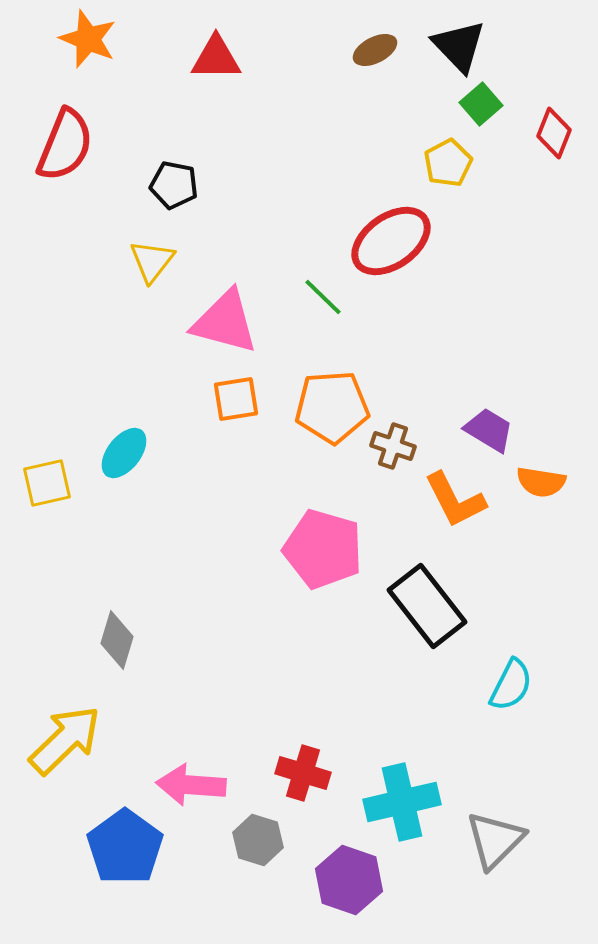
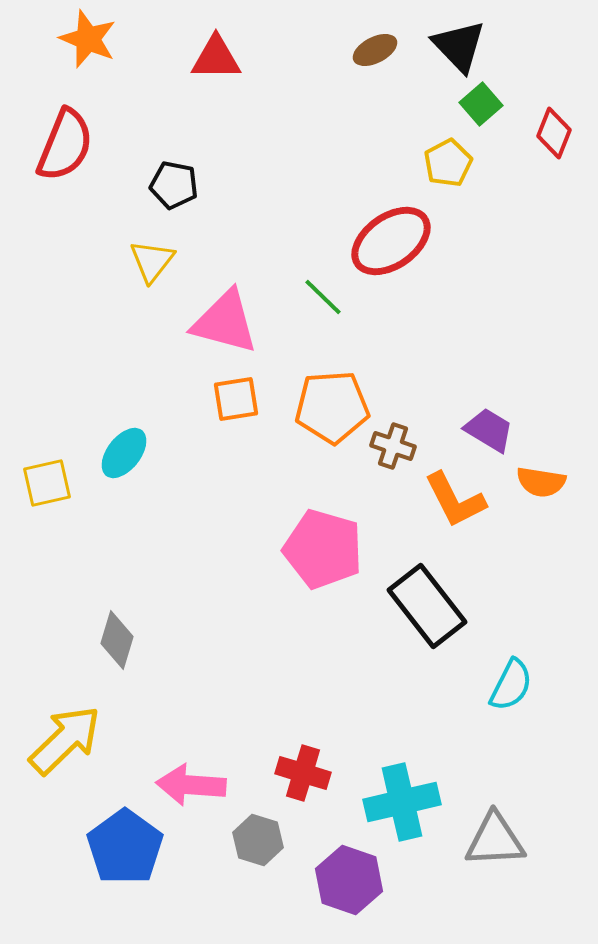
gray triangle: rotated 42 degrees clockwise
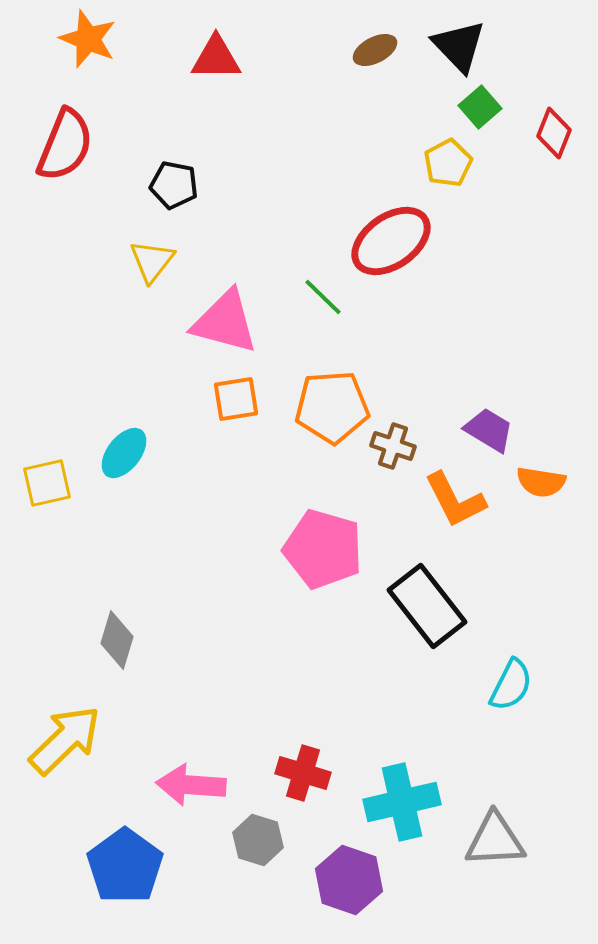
green square: moved 1 px left, 3 px down
blue pentagon: moved 19 px down
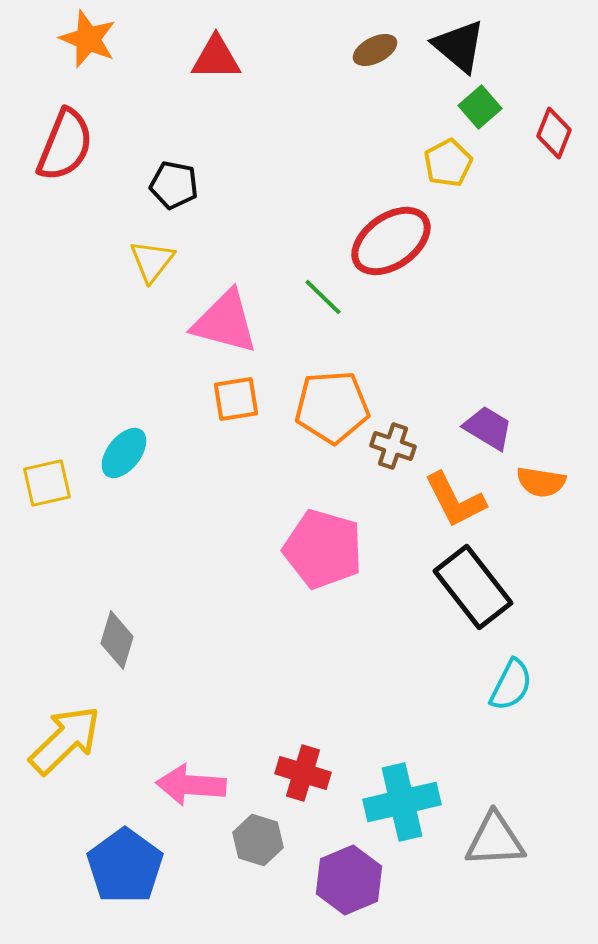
black triangle: rotated 6 degrees counterclockwise
purple trapezoid: moved 1 px left, 2 px up
black rectangle: moved 46 px right, 19 px up
purple hexagon: rotated 18 degrees clockwise
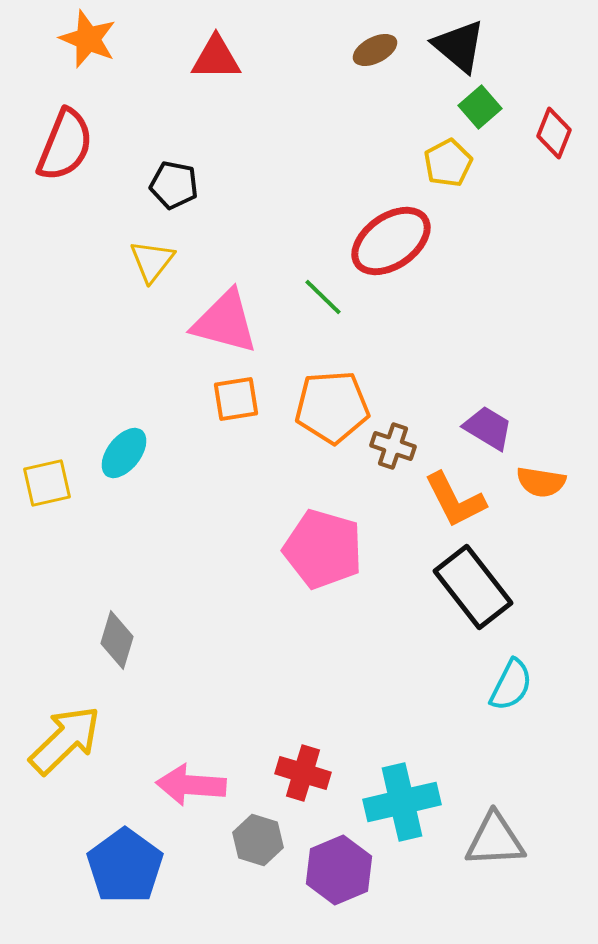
purple hexagon: moved 10 px left, 10 px up
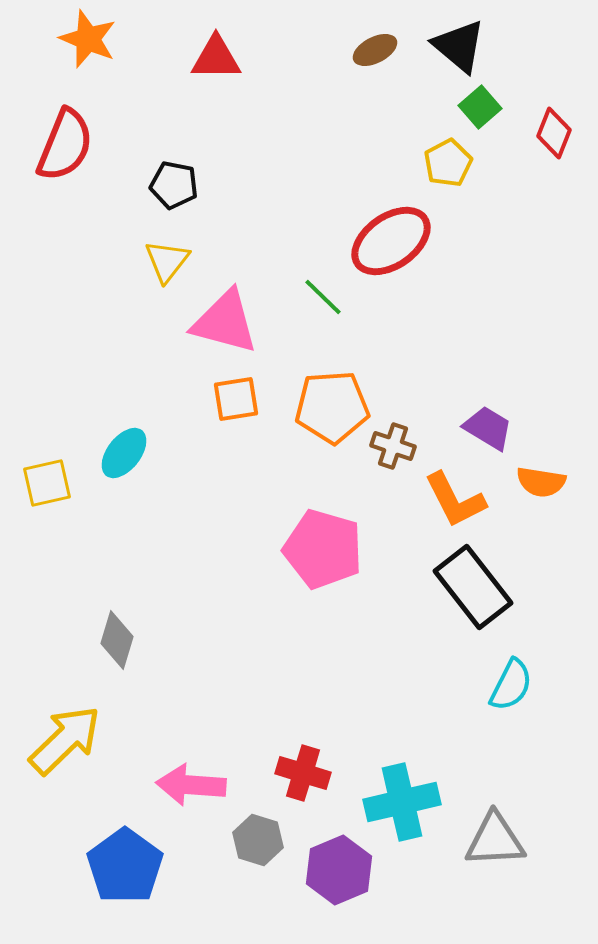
yellow triangle: moved 15 px right
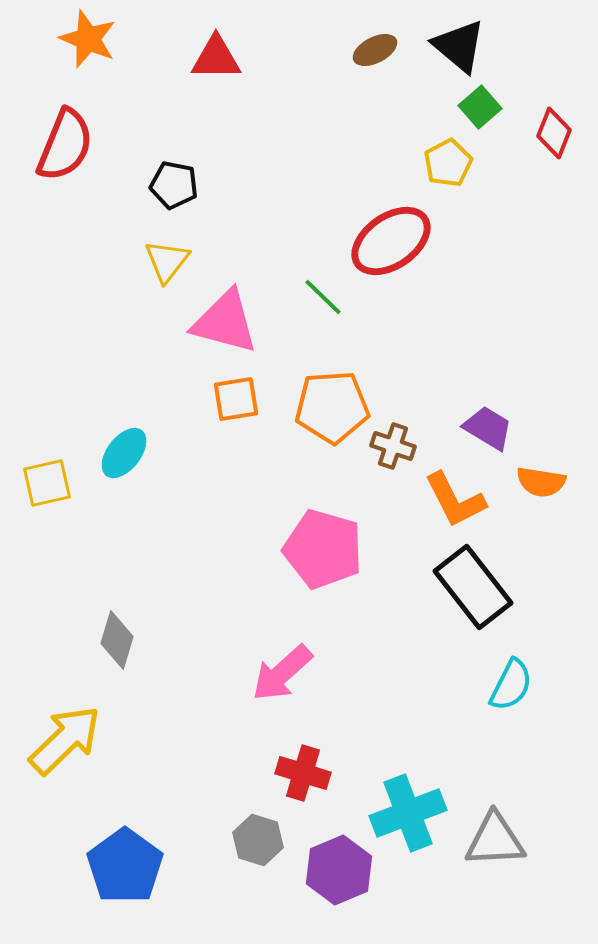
pink arrow: moved 91 px right, 112 px up; rotated 46 degrees counterclockwise
cyan cross: moved 6 px right, 11 px down; rotated 8 degrees counterclockwise
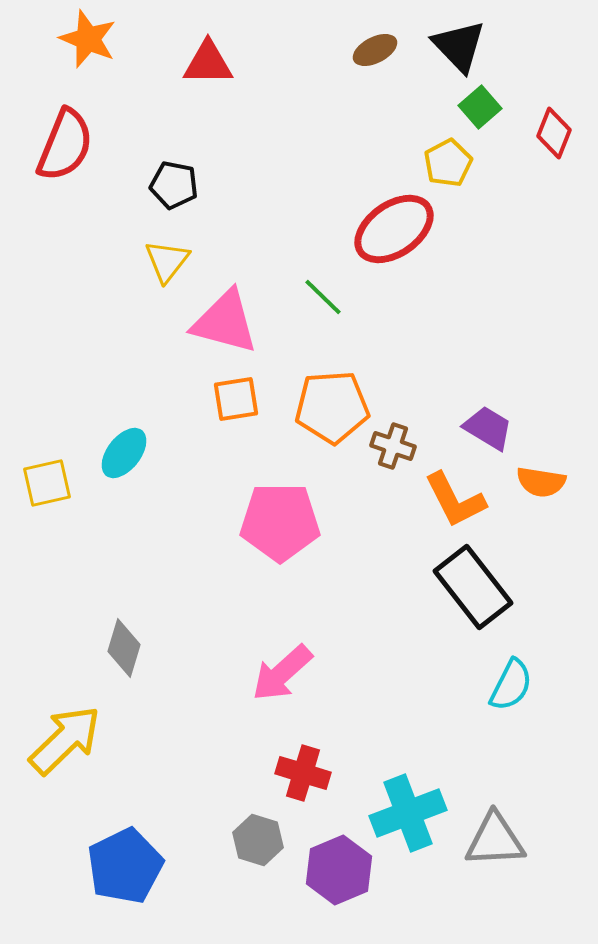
black triangle: rotated 6 degrees clockwise
red triangle: moved 8 px left, 5 px down
red ellipse: moved 3 px right, 12 px up
pink pentagon: moved 43 px left, 27 px up; rotated 16 degrees counterclockwise
gray diamond: moved 7 px right, 8 px down
blue pentagon: rotated 10 degrees clockwise
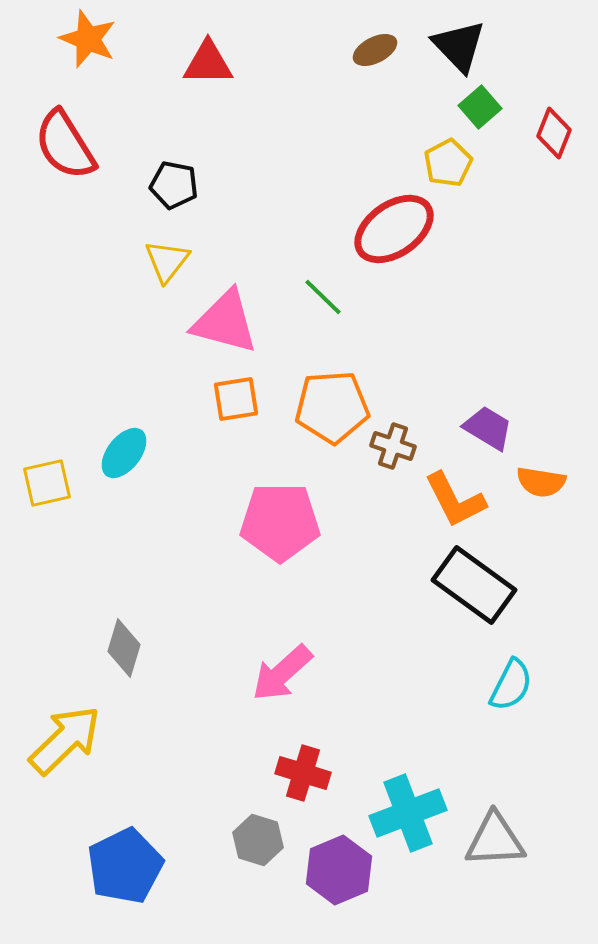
red semicircle: rotated 126 degrees clockwise
black rectangle: moved 1 px right, 2 px up; rotated 16 degrees counterclockwise
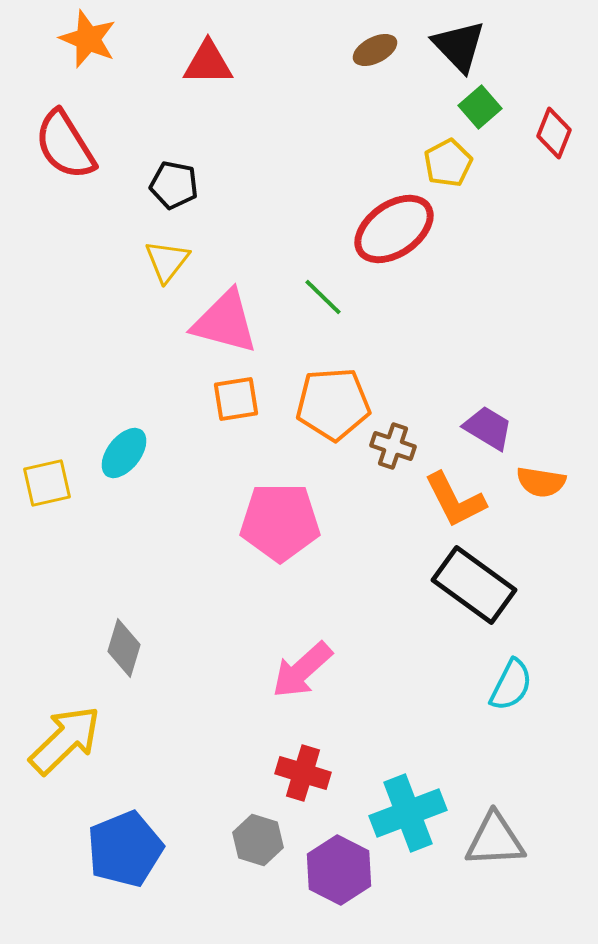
orange pentagon: moved 1 px right, 3 px up
pink arrow: moved 20 px right, 3 px up
blue pentagon: moved 17 px up; rotated 4 degrees clockwise
purple hexagon: rotated 10 degrees counterclockwise
